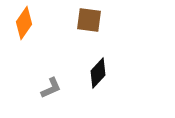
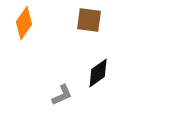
black diamond: rotated 12 degrees clockwise
gray L-shape: moved 11 px right, 7 px down
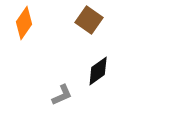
brown square: rotated 28 degrees clockwise
black diamond: moved 2 px up
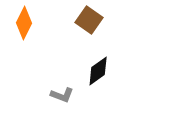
orange diamond: rotated 8 degrees counterclockwise
gray L-shape: rotated 45 degrees clockwise
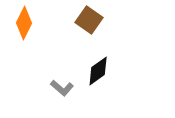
gray L-shape: moved 7 px up; rotated 20 degrees clockwise
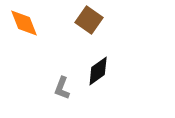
orange diamond: rotated 48 degrees counterclockwise
gray L-shape: rotated 70 degrees clockwise
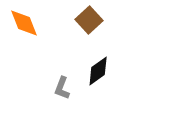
brown square: rotated 12 degrees clockwise
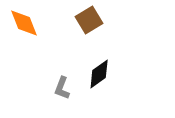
brown square: rotated 12 degrees clockwise
black diamond: moved 1 px right, 3 px down
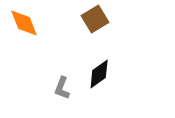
brown square: moved 6 px right, 1 px up
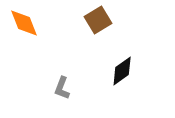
brown square: moved 3 px right, 1 px down
black diamond: moved 23 px right, 3 px up
